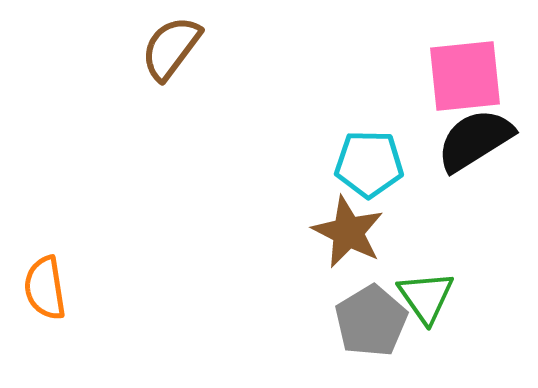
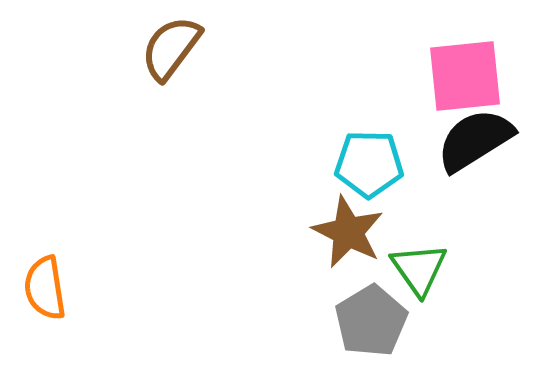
green triangle: moved 7 px left, 28 px up
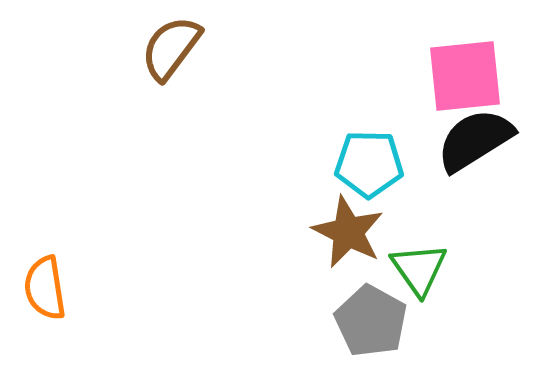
gray pentagon: rotated 12 degrees counterclockwise
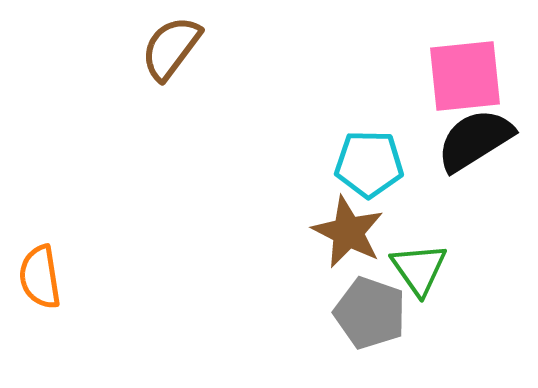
orange semicircle: moved 5 px left, 11 px up
gray pentagon: moved 1 px left, 8 px up; rotated 10 degrees counterclockwise
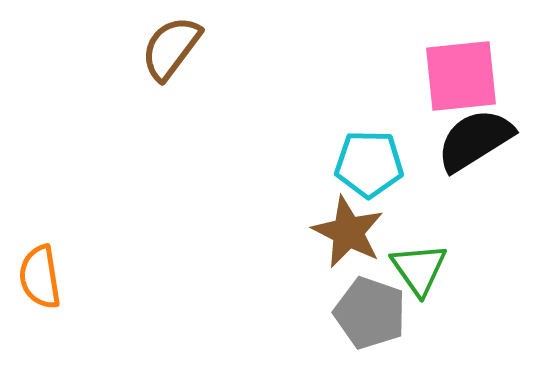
pink square: moved 4 px left
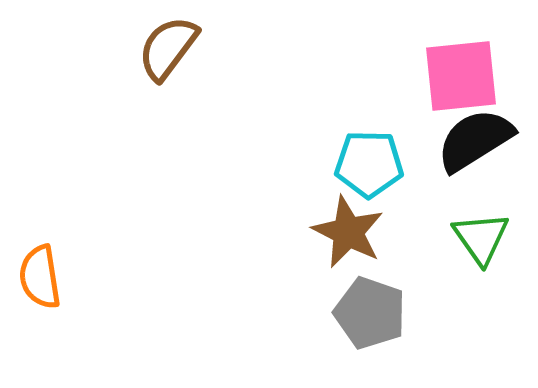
brown semicircle: moved 3 px left
green triangle: moved 62 px right, 31 px up
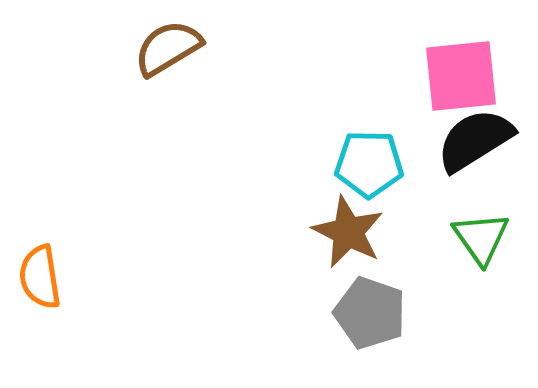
brown semicircle: rotated 22 degrees clockwise
